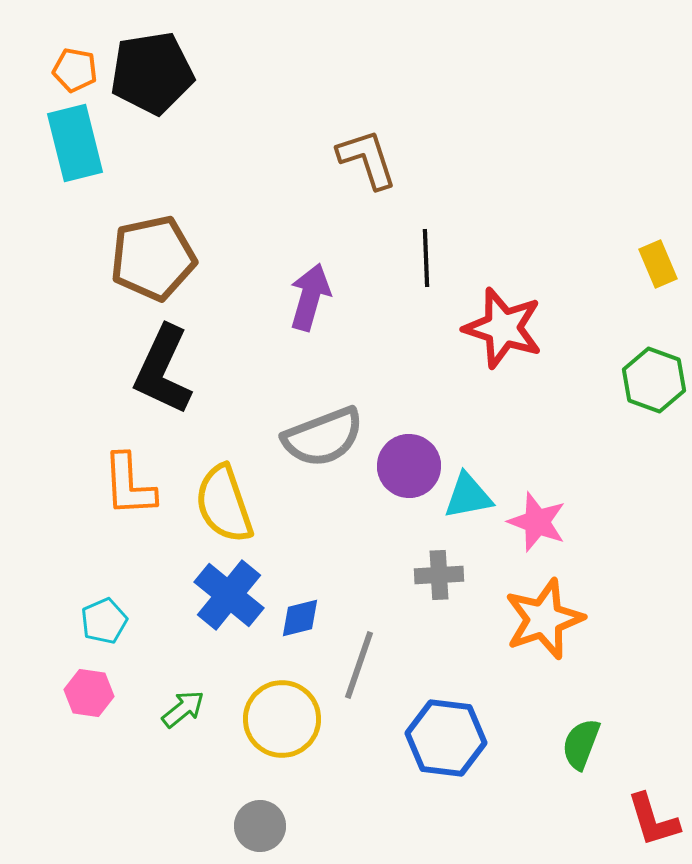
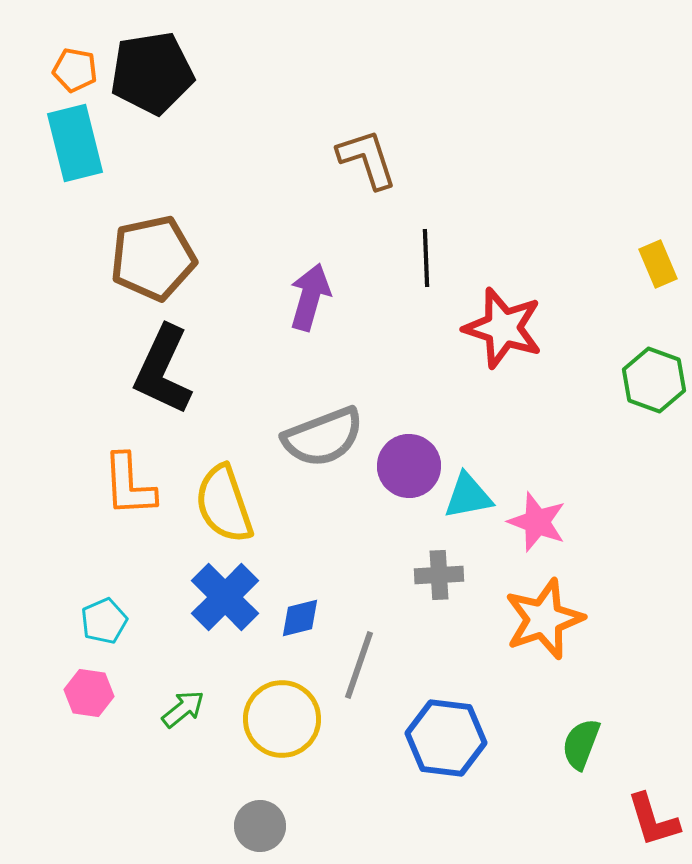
blue cross: moved 4 px left, 2 px down; rotated 6 degrees clockwise
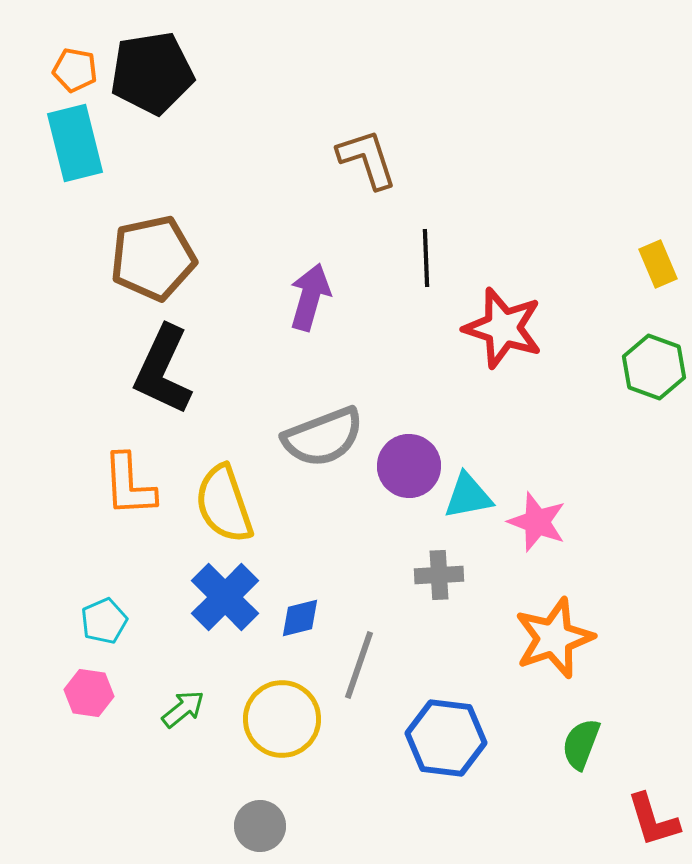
green hexagon: moved 13 px up
orange star: moved 10 px right, 19 px down
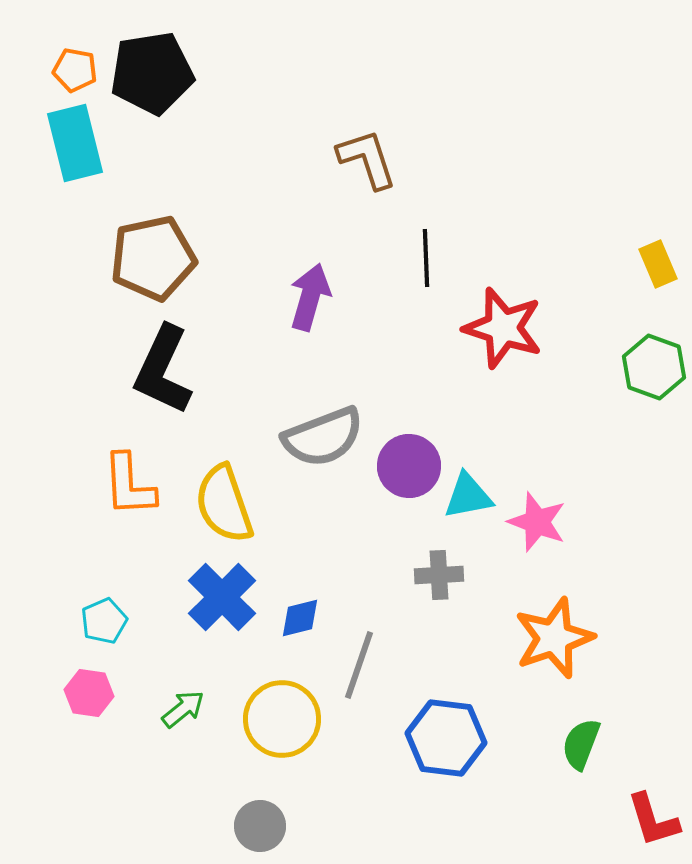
blue cross: moved 3 px left
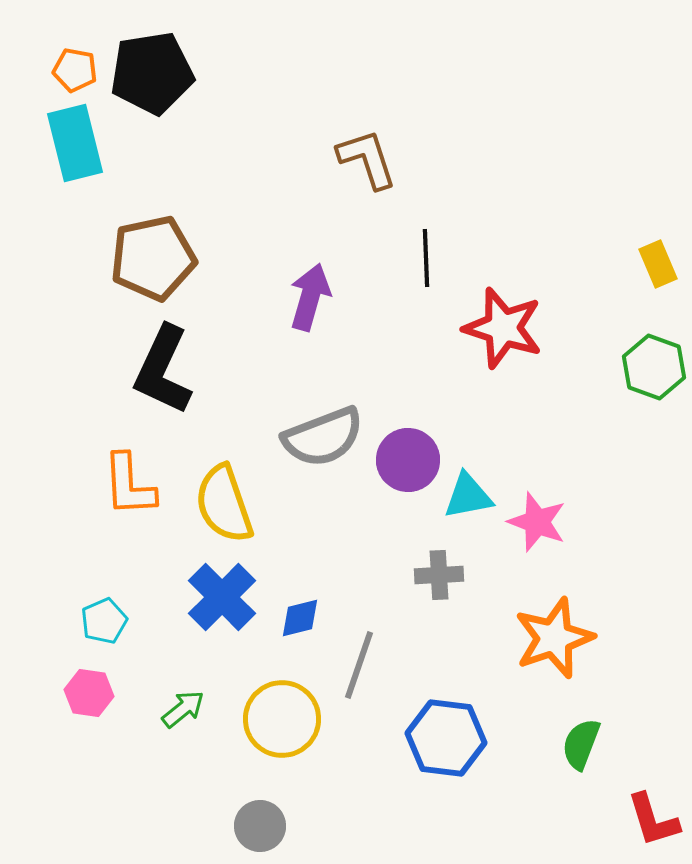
purple circle: moved 1 px left, 6 px up
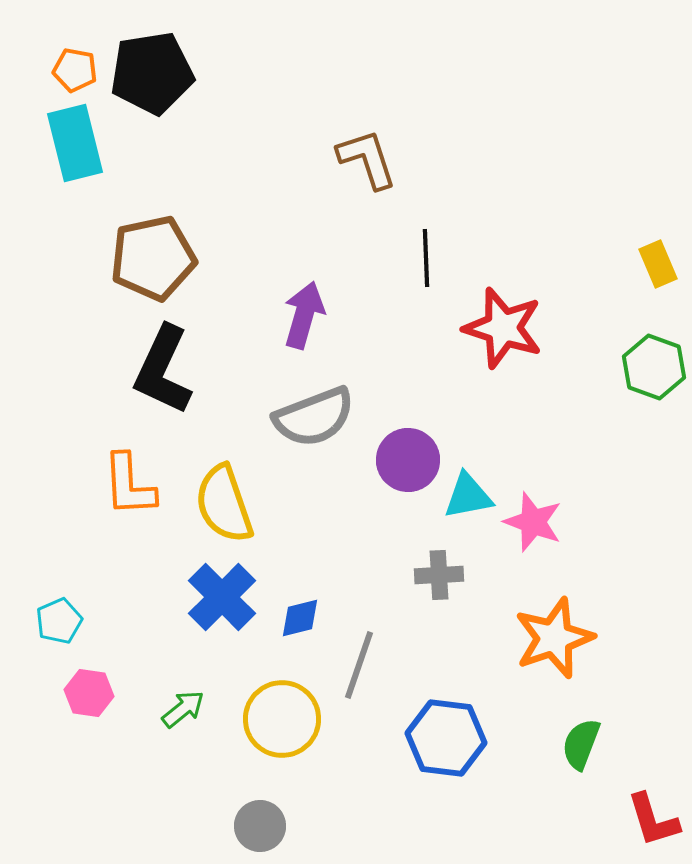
purple arrow: moved 6 px left, 18 px down
gray semicircle: moved 9 px left, 20 px up
pink star: moved 4 px left
cyan pentagon: moved 45 px left
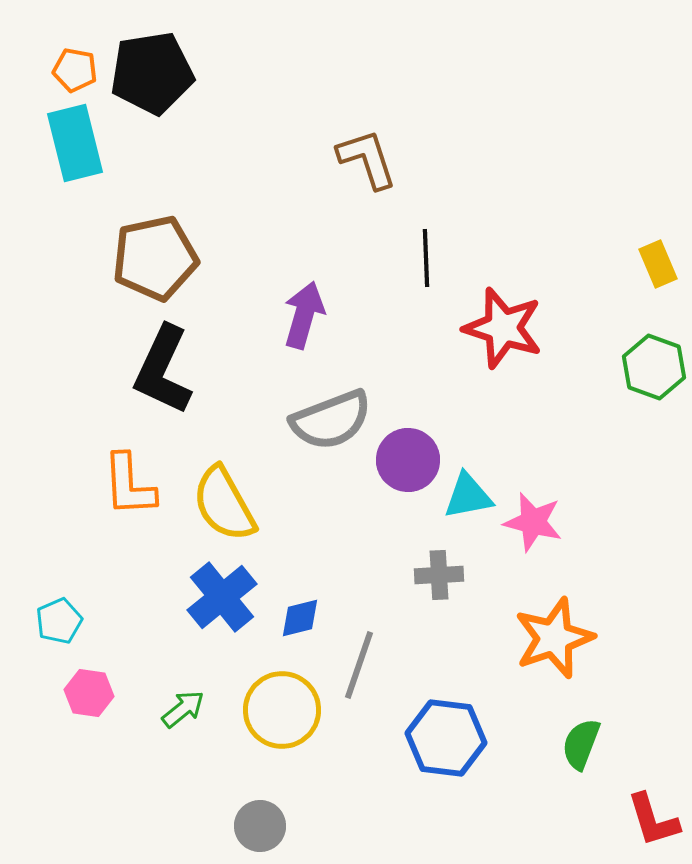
brown pentagon: moved 2 px right
gray semicircle: moved 17 px right, 3 px down
yellow semicircle: rotated 10 degrees counterclockwise
pink star: rotated 6 degrees counterclockwise
blue cross: rotated 6 degrees clockwise
yellow circle: moved 9 px up
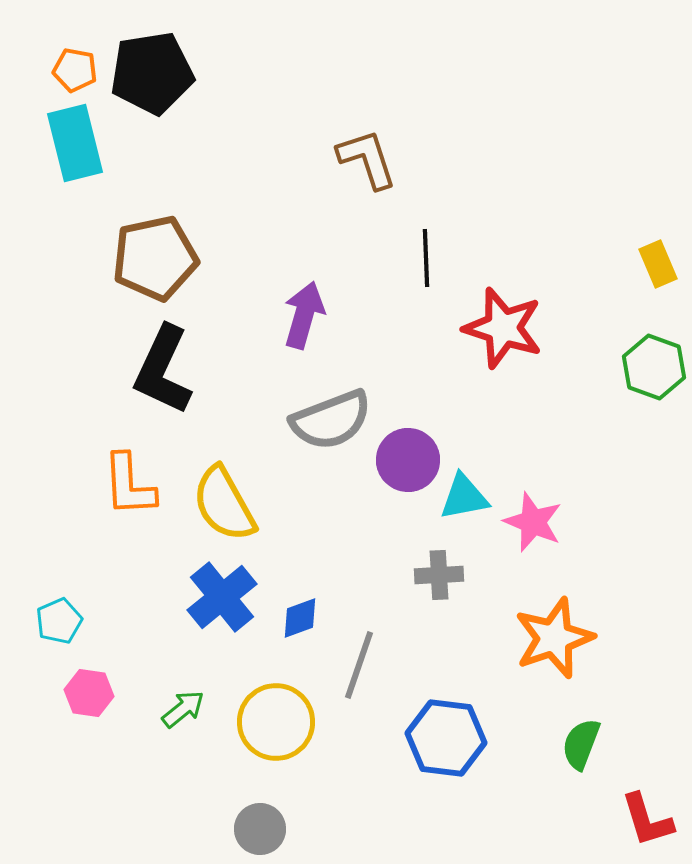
cyan triangle: moved 4 px left, 1 px down
pink star: rotated 8 degrees clockwise
blue diamond: rotated 6 degrees counterclockwise
yellow circle: moved 6 px left, 12 px down
red L-shape: moved 6 px left
gray circle: moved 3 px down
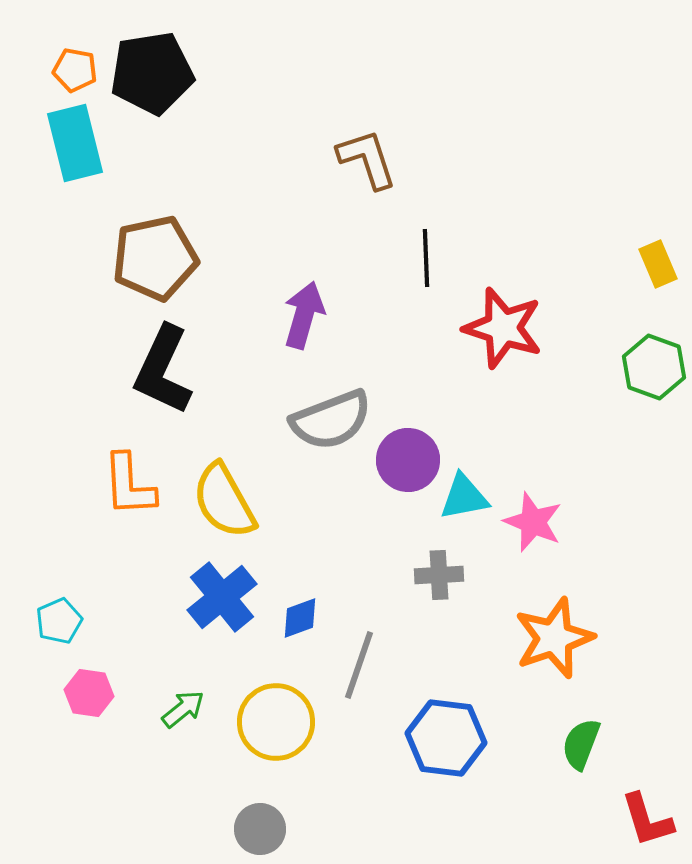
yellow semicircle: moved 3 px up
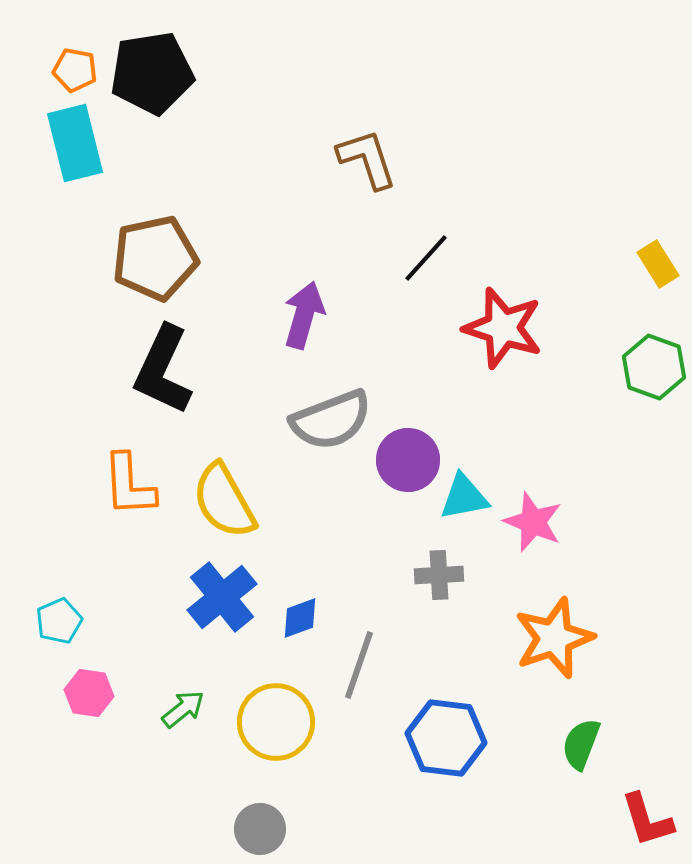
black line: rotated 44 degrees clockwise
yellow rectangle: rotated 9 degrees counterclockwise
